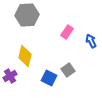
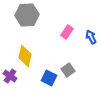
blue arrow: moved 4 px up
purple cross: rotated 24 degrees counterclockwise
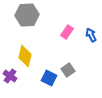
blue arrow: moved 2 px up
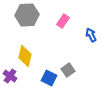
pink rectangle: moved 4 px left, 11 px up
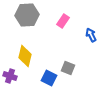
gray square: moved 2 px up; rotated 32 degrees counterclockwise
purple cross: rotated 16 degrees counterclockwise
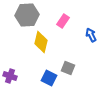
yellow diamond: moved 16 px right, 14 px up
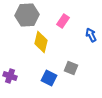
gray square: moved 3 px right
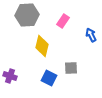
yellow diamond: moved 1 px right, 4 px down
gray square: rotated 24 degrees counterclockwise
